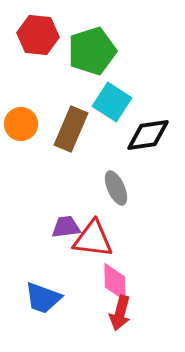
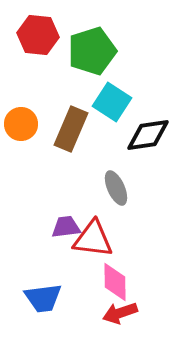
blue trapezoid: rotated 27 degrees counterclockwise
red arrow: rotated 56 degrees clockwise
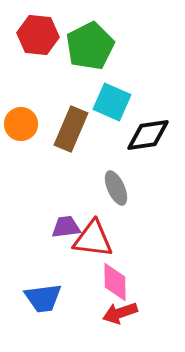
green pentagon: moved 2 px left, 5 px up; rotated 9 degrees counterclockwise
cyan square: rotated 9 degrees counterclockwise
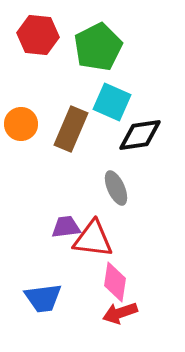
green pentagon: moved 8 px right, 1 px down
black diamond: moved 8 px left
pink diamond: rotated 9 degrees clockwise
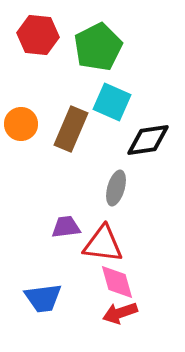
black diamond: moved 8 px right, 5 px down
gray ellipse: rotated 40 degrees clockwise
red triangle: moved 10 px right, 5 px down
pink diamond: moved 2 px right; rotated 24 degrees counterclockwise
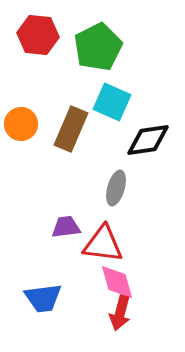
red arrow: rotated 56 degrees counterclockwise
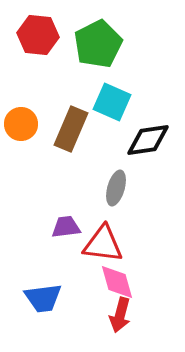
green pentagon: moved 3 px up
red arrow: moved 2 px down
